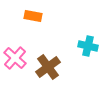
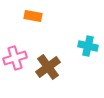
pink cross: rotated 30 degrees clockwise
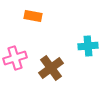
cyan cross: rotated 18 degrees counterclockwise
brown cross: moved 3 px right, 1 px down
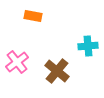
pink cross: moved 2 px right, 4 px down; rotated 20 degrees counterclockwise
brown cross: moved 6 px right, 3 px down; rotated 15 degrees counterclockwise
